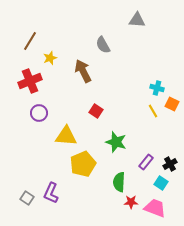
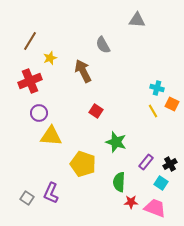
yellow triangle: moved 15 px left
yellow pentagon: rotated 30 degrees counterclockwise
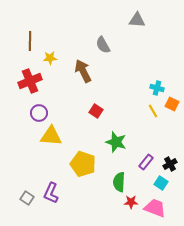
brown line: rotated 30 degrees counterclockwise
yellow star: rotated 16 degrees clockwise
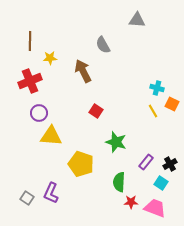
yellow pentagon: moved 2 px left
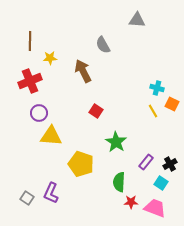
green star: rotated 15 degrees clockwise
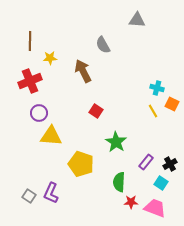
gray square: moved 2 px right, 2 px up
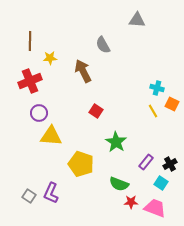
green semicircle: moved 2 px down; rotated 72 degrees counterclockwise
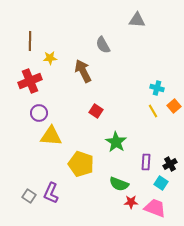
orange square: moved 2 px right, 2 px down; rotated 24 degrees clockwise
purple rectangle: rotated 35 degrees counterclockwise
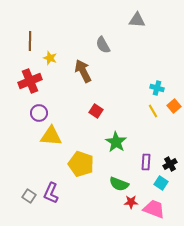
yellow star: rotated 24 degrees clockwise
pink trapezoid: moved 1 px left, 1 px down
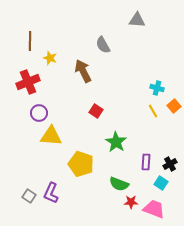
red cross: moved 2 px left, 1 px down
